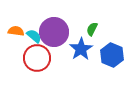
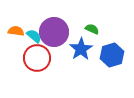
green semicircle: rotated 88 degrees clockwise
blue hexagon: rotated 20 degrees clockwise
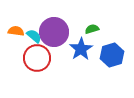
green semicircle: rotated 40 degrees counterclockwise
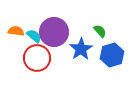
green semicircle: moved 8 px right, 2 px down; rotated 64 degrees clockwise
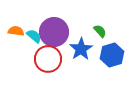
red circle: moved 11 px right, 1 px down
